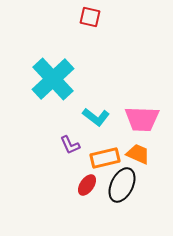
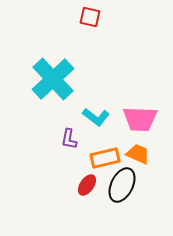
pink trapezoid: moved 2 px left
purple L-shape: moved 1 px left, 6 px up; rotated 35 degrees clockwise
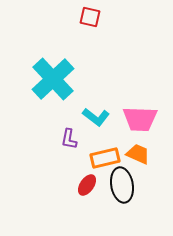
black ellipse: rotated 36 degrees counterclockwise
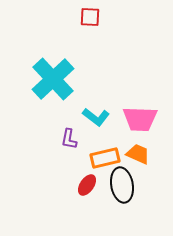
red square: rotated 10 degrees counterclockwise
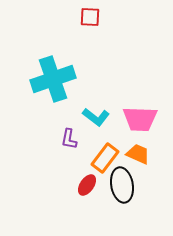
cyan cross: rotated 24 degrees clockwise
orange rectangle: rotated 40 degrees counterclockwise
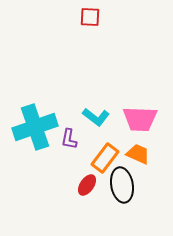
cyan cross: moved 18 px left, 48 px down
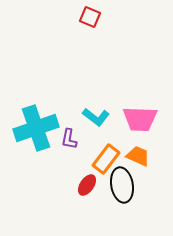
red square: rotated 20 degrees clockwise
cyan cross: moved 1 px right, 1 px down
orange trapezoid: moved 2 px down
orange rectangle: moved 1 px right, 1 px down
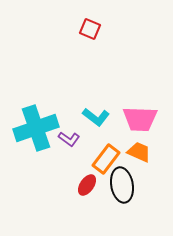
red square: moved 12 px down
purple L-shape: rotated 65 degrees counterclockwise
orange trapezoid: moved 1 px right, 4 px up
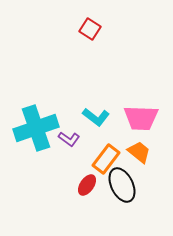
red square: rotated 10 degrees clockwise
pink trapezoid: moved 1 px right, 1 px up
orange trapezoid: rotated 15 degrees clockwise
black ellipse: rotated 16 degrees counterclockwise
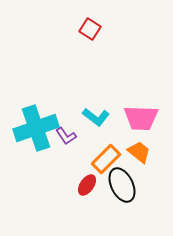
purple L-shape: moved 3 px left, 3 px up; rotated 20 degrees clockwise
orange rectangle: rotated 8 degrees clockwise
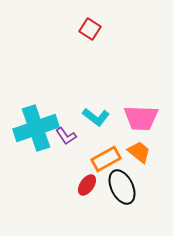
orange rectangle: rotated 16 degrees clockwise
black ellipse: moved 2 px down
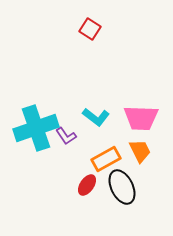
orange trapezoid: moved 1 px right, 1 px up; rotated 25 degrees clockwise
